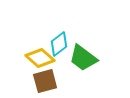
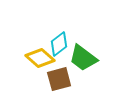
brown square: moved 14 px right, 2 px up
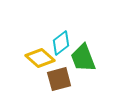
cyan diamond: moved 2 px right, 1 px up
green trapezoid: rotated 32 degrees clockwise
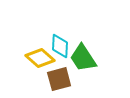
cyan diamond: moved 1 px left, 3 px down; rotated 50 degrees counterclockwise
green trapezoid: rotated 12 degrees counterclockwise
